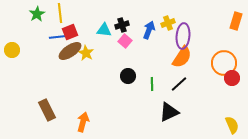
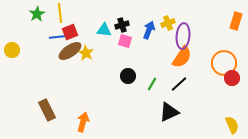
pink square: rotated 24 degrees counterclockwise
green line: rotated 32 degrees clockwise
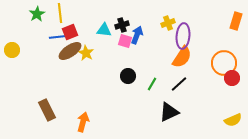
blue arrow: moved 12 px left, 5 px down
yellow semicircle: moved 1 px right, 5 px up; rotated 90 degrees clockwise
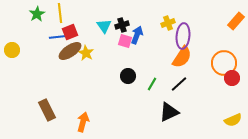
orange rectangle: rotated 24 degrees clockwise
cyan triangle: moved 4 px up; rotated 49 degrees clockwise
